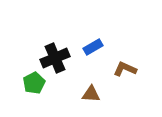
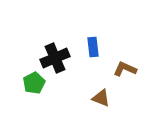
blue rectangle: rotated 66 degrees counterclockwise
brown triangle: moved 10 px right, 4 px down; rotated 18 degrees clockwise
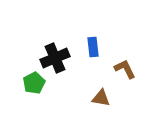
brown L-shape: rotated 40 degrees clockwise
brown triangle: rotated 12 degrees counterclockwise
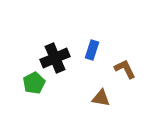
blue rectangle: moved 1 px left, 3 px down; rotated 24 degrees clockwise
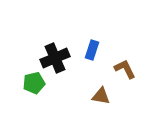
green pentagon: rotated 15 degrees clockwise
brown triangle: moved 2 px up
